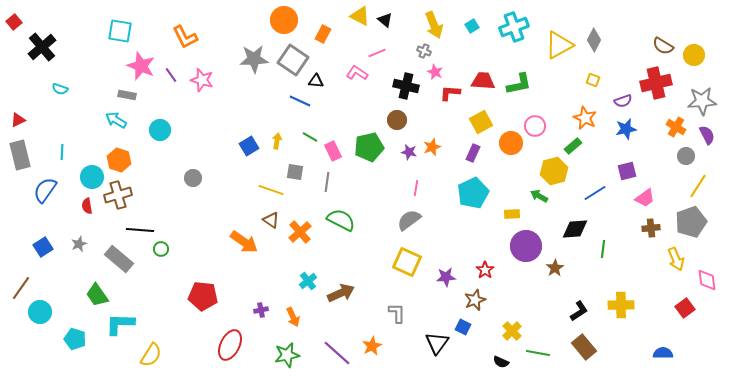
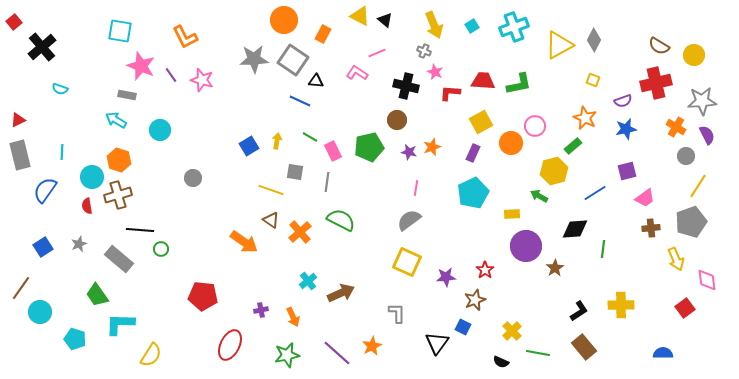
brown semicircle at (663, 46): moved 4 px left
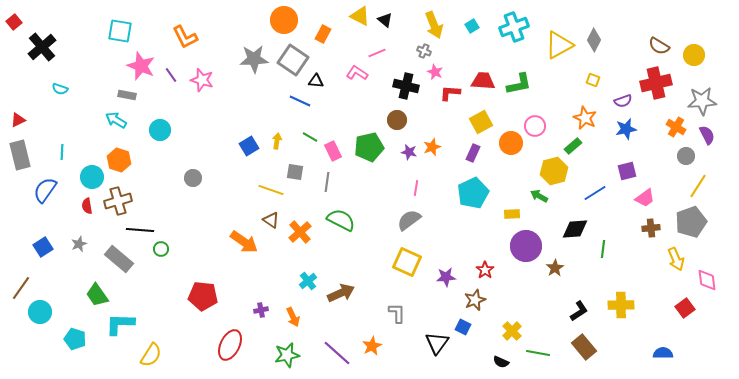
brown cross at (118, 195): moved 6 px down
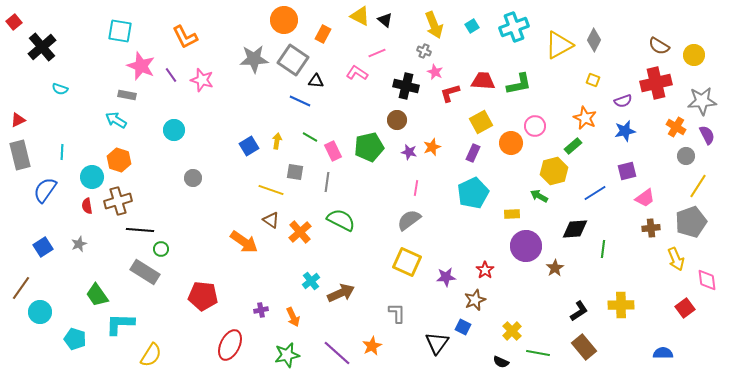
red L-shape at (450, 93): rotated 20 degrees counterclockwise
blue star at (626, 129): moved 1 px left, 2 px down
cyan circle at (160, 130): moved 14 px right
gray rectangle at (119, 259): moved 26 px right, 13 px down; rotated 8 degrees counterclockwise
cyan cross at (308, 281): moved 3 px right
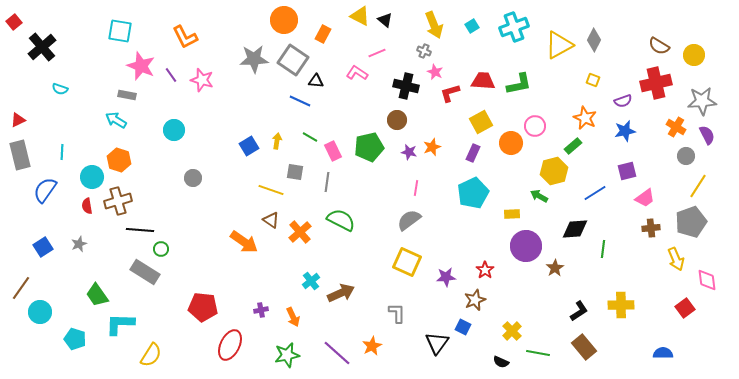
red pentagon at (203, 296): moved 11 px down
